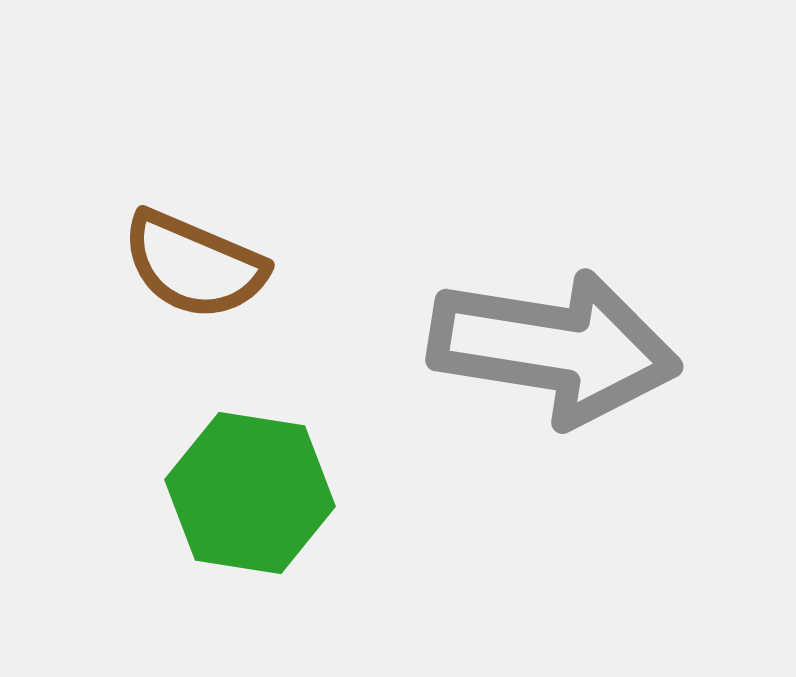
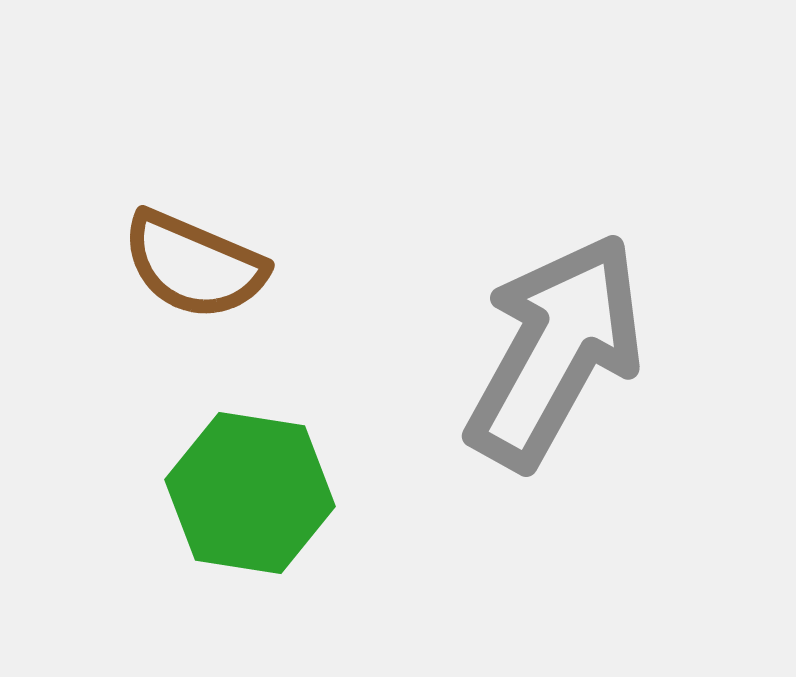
gray arrow: moved 1 px right, 3 px down; rotated 70 degrees counterclockwise
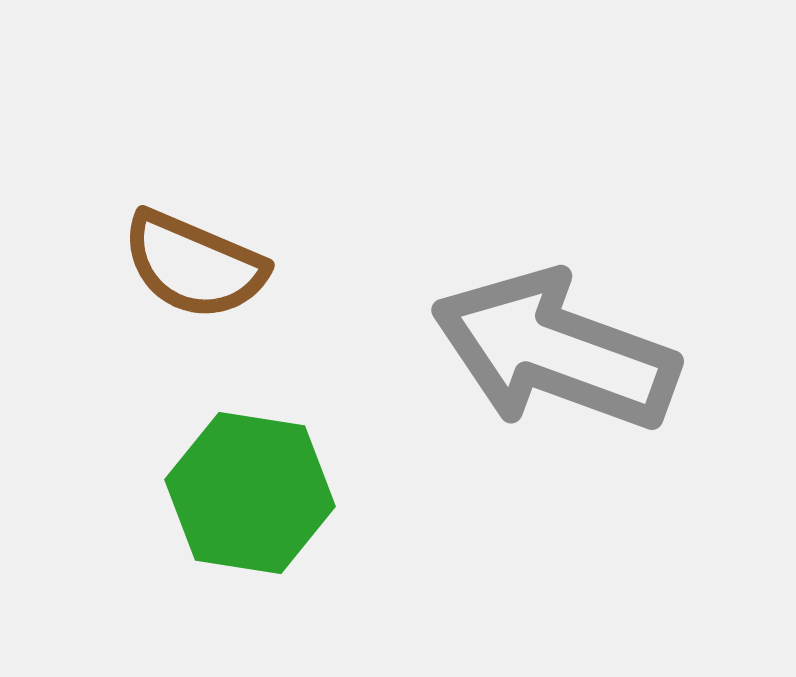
gray arrow: rotated 99 degrees counterclockwise
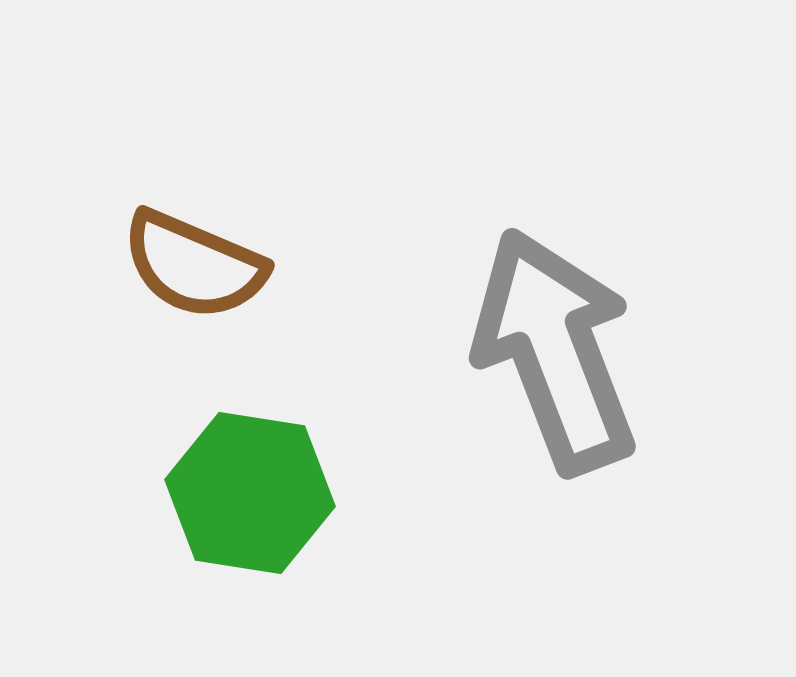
gray arrow: rotated 49 degrees clockwise
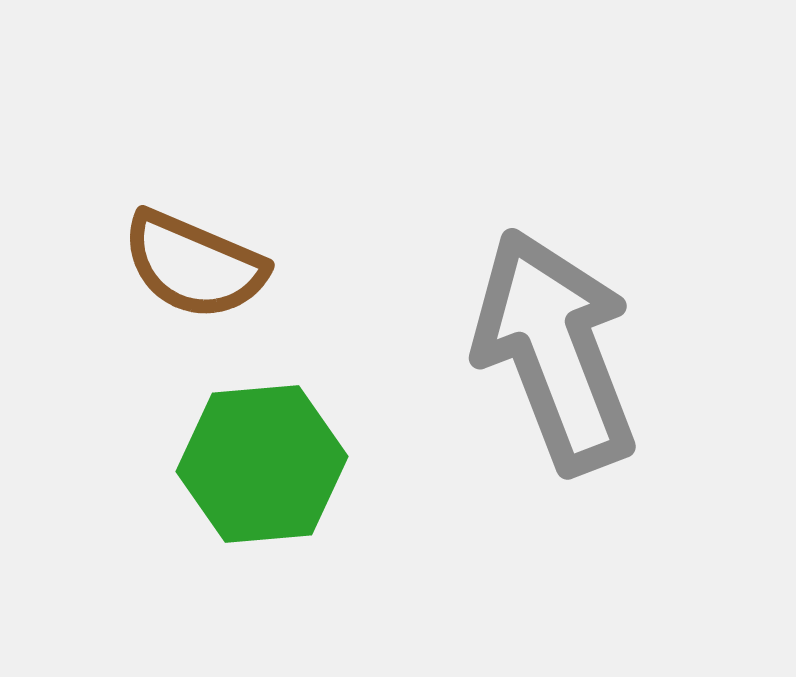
green hexagon: moved 12 px right, 29 px up; rotated 14 degrees counterclockwise
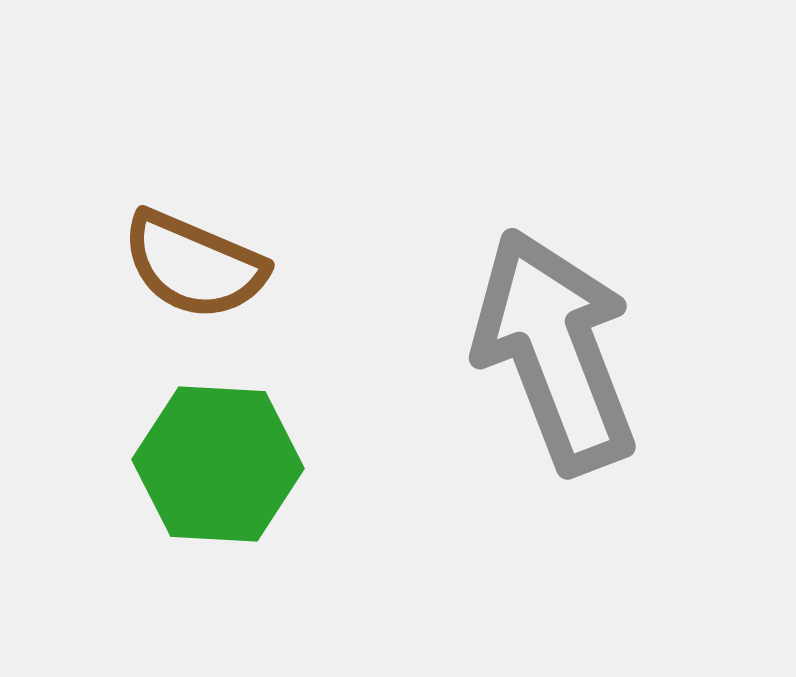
green hexagon: moved 44 px left; rotated 8 degrees clockwise
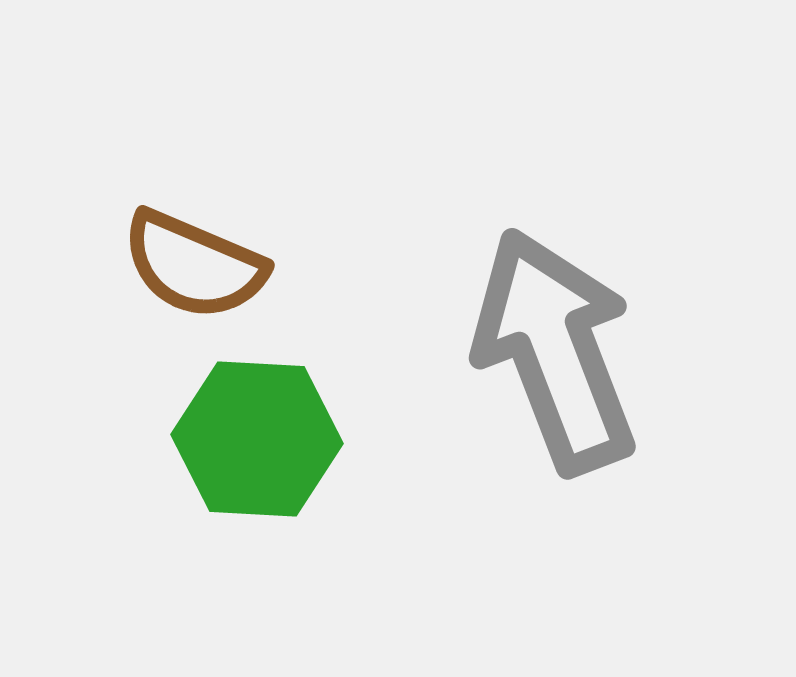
green hexagon: moved 39 px right, 25 px up
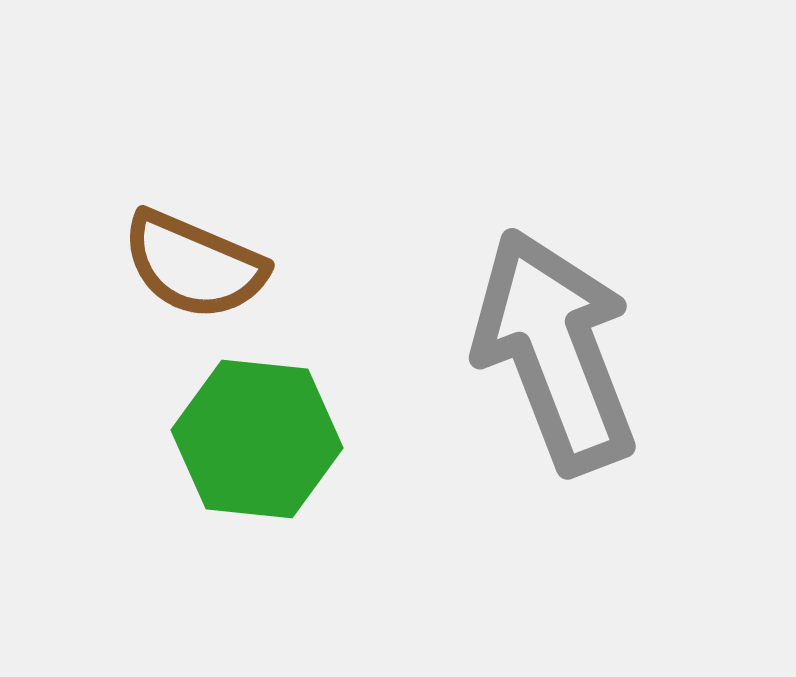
green hexagon: rotated 3 degrees clockwise
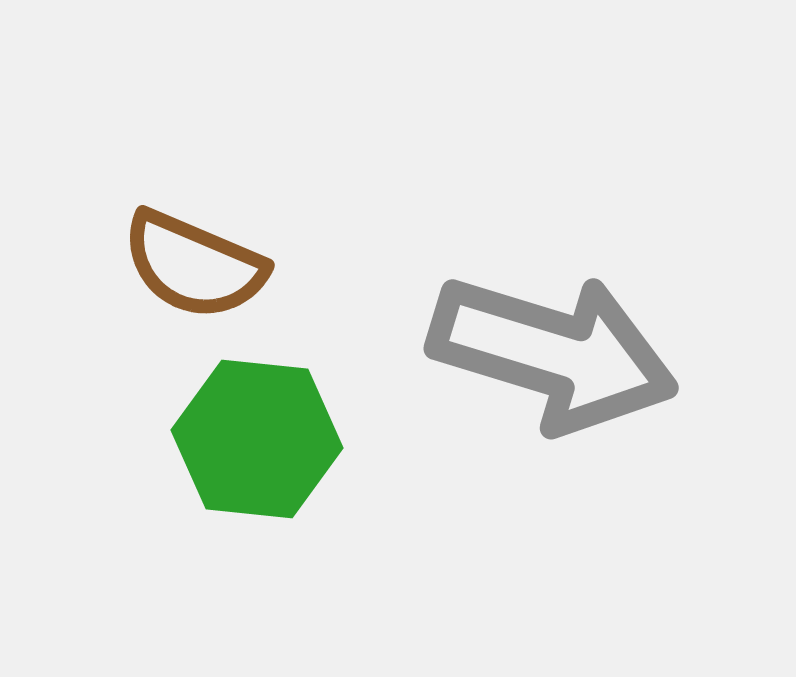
gray arrow: moved 2 px left, 2 px down; rotated 128 degrees clockwise
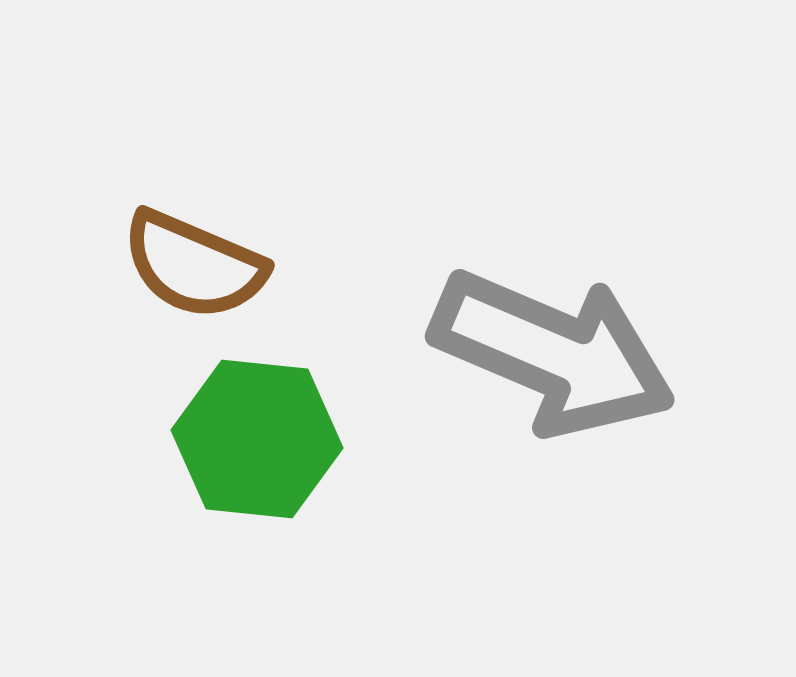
gray arrow: rotated 6 degrees clockwise
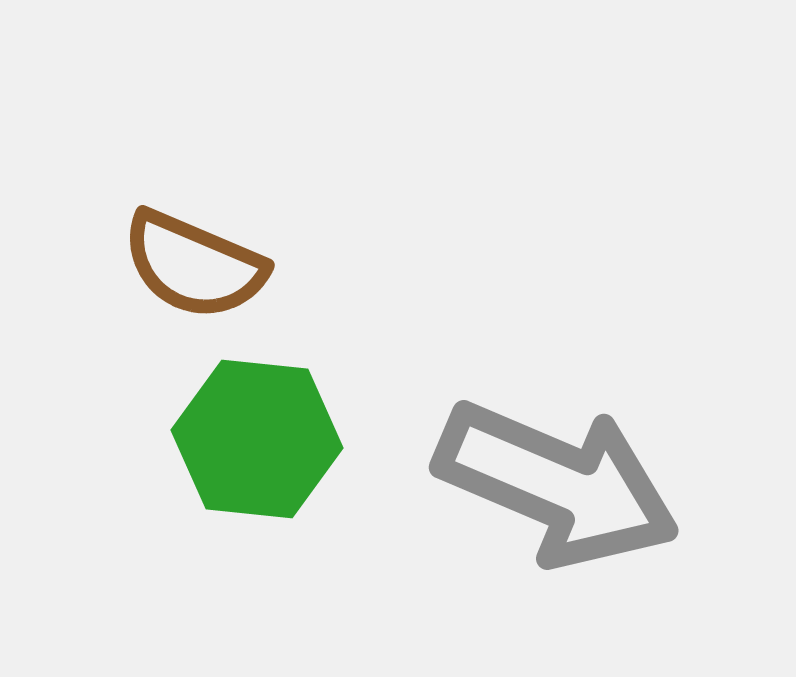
gray arrow: moved 4 px right, 131 px down
